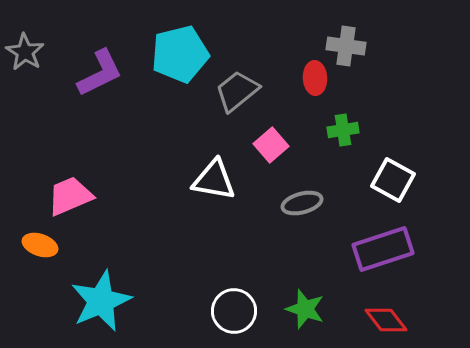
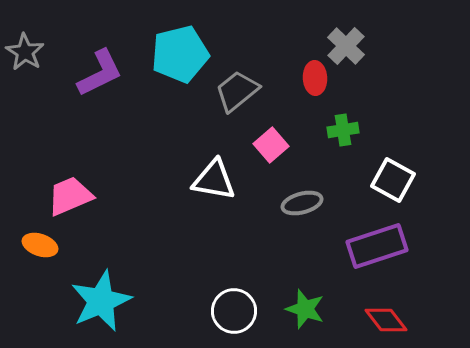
gray cross: rotated 36 degrees clockwise
purple rectangle: moved 6 px left, 3 px up
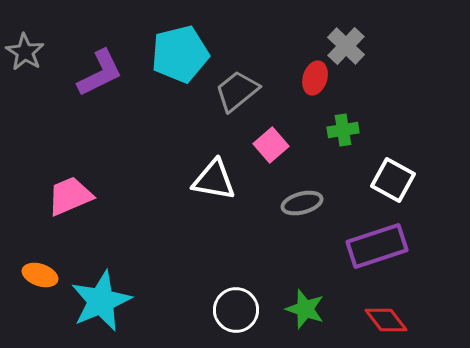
red ellipse: rotated 20 degrees clockwise
orange ellipse: moved 30 px down
white circle: moved 2 px right, 1 px up
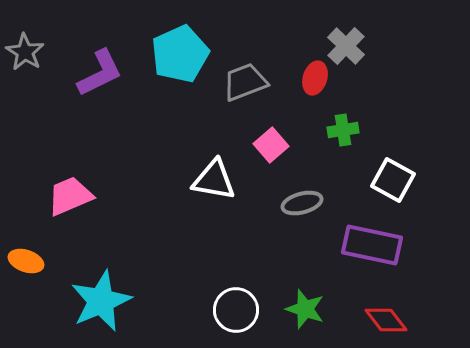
cyan pentagon: rotated 10 degrees counterclockwise
gray trapezoid: moved 8 px right, 9 px up; rotated 18 degrees clockwise
purple rectangle: moved 5 px left, 1 px up; rotated 30 degrees clockwise
orange ellipse: moved 14 px left, 14 px up
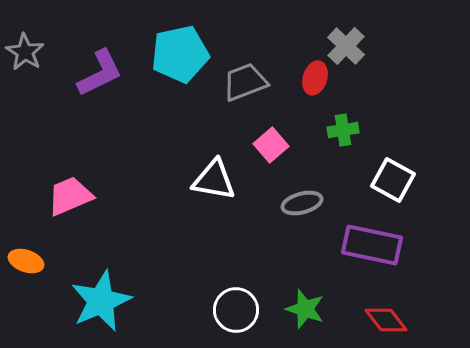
cyan pentagon: rotated 12 degrees clockwise
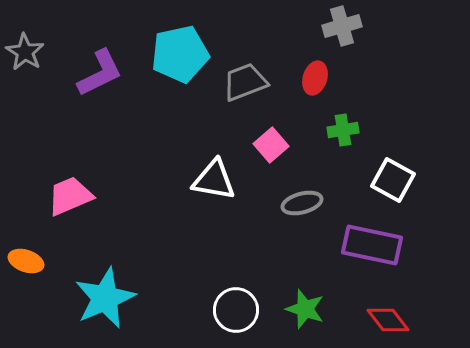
gray cross: moved 4 px left, 20 px up; rotated 30 degrees clockwise
cyan star: moved 4 px right, 3 px up
red diamond: moved 2 px right
